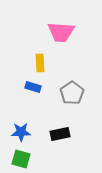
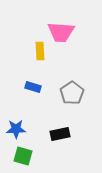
yellow rectangle: moved 12 px up
blue star: moved 5 px left, 3 px up
green square: moved 2 px right, 3 px up
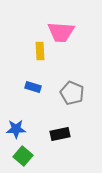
gray pentagon: rotated 15 degrees counterclockwise
green square: rotated 24 degrees clockwise
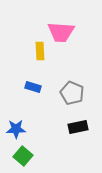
black rectangle: moved 18 px right, 7 px up
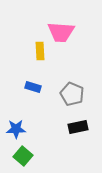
gray pentagon: moved 1 px down
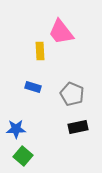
pink trapezoid: rotated 48 degrees clockwise
